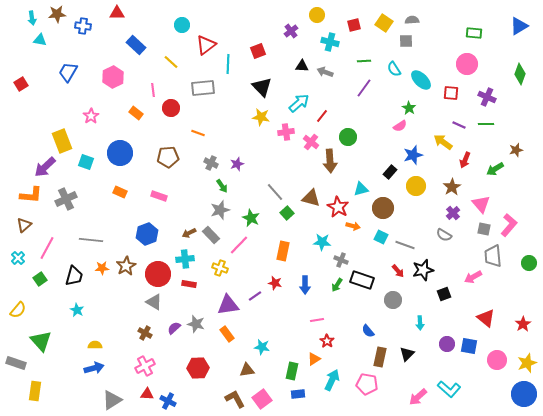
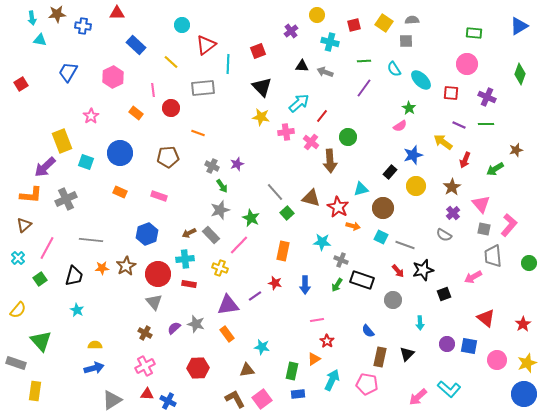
gray cross at (211, 163): moved 1 px right, 3 px down
gray triangle at (154, 302): rotated 18 degrees clockwise
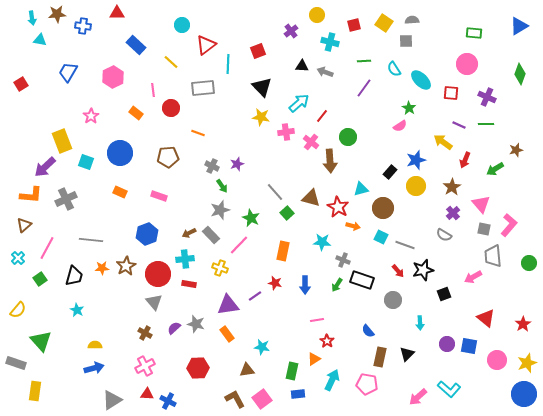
blue star at (413, 155): moved 3 px right, 5 px down
gray cross at (341, 260): moved 2 px right
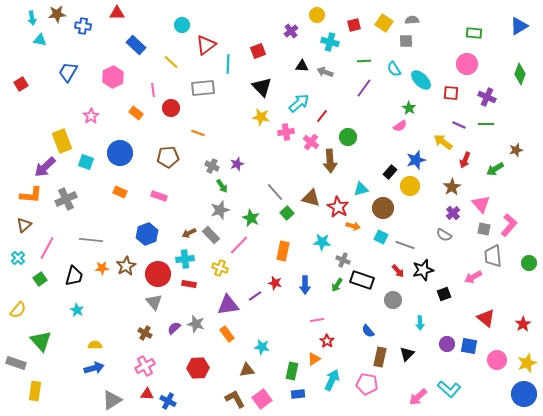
yellow circle at (416, 186): moved 6 px left
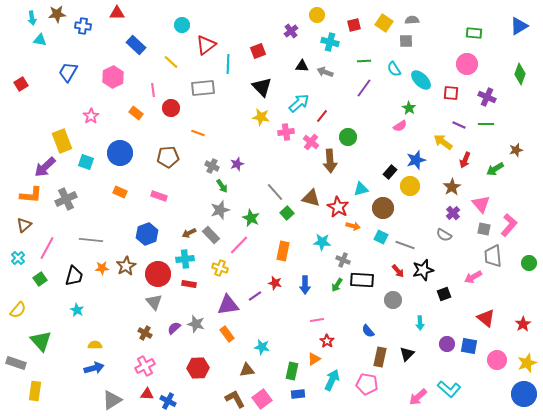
black rectangle at (362, 280): rotated 15 degrees counterclockwise
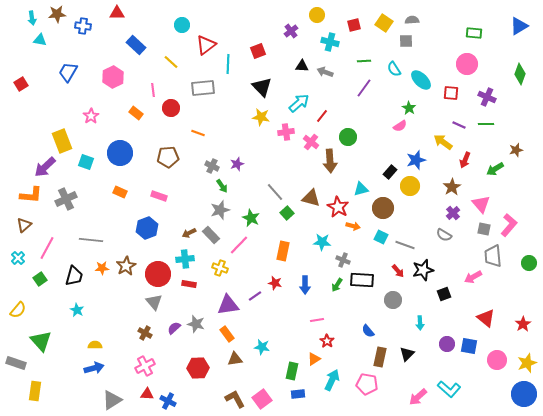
blue hexagon at (147, 234): moved 6 px up
brown triangle at (247, 370): moved 12 px left, 11 px up
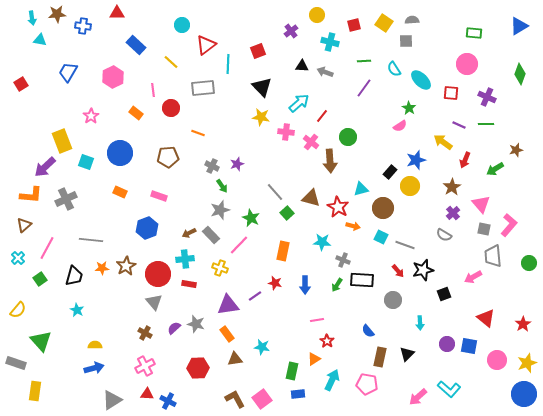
pink cross at (286, 132): rotated 14 degrees clockwise
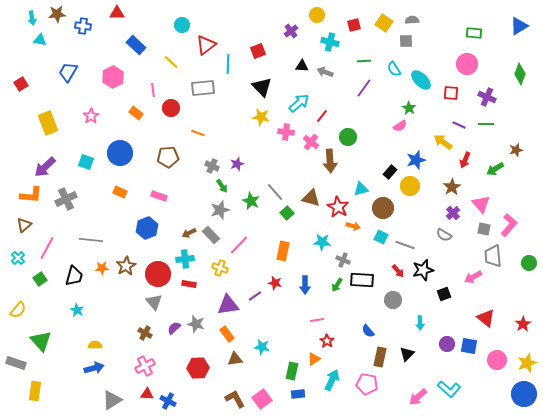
yellow rectangle at (62, 141): moved 14 px left, 18 px up
green star at (251, 218): moved 17 px up
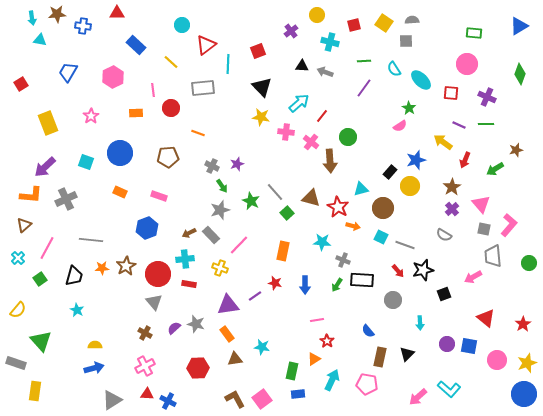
orange rectangle at (136, 113): rotated 40 degrees counterclockwise
purple cross at (453, 213): moved 1 px left, 4 px up
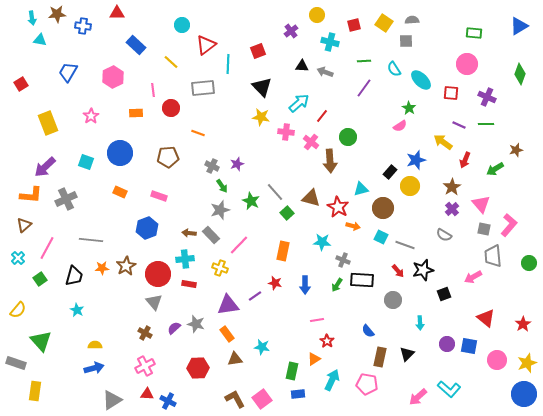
brown arrow at (189, 233): rotated 32 degrees clockwise
